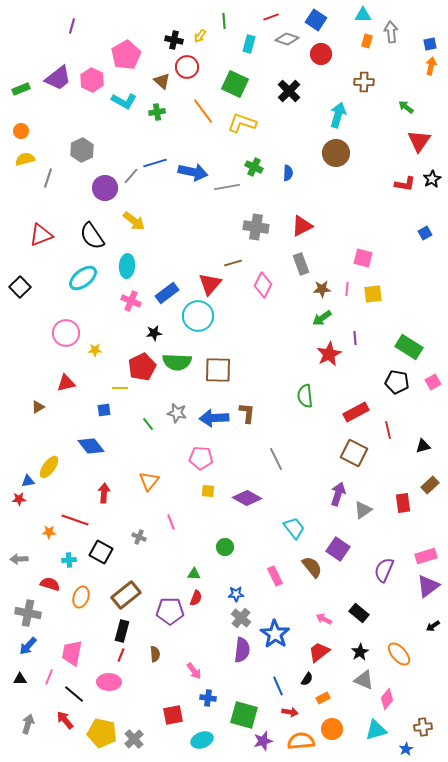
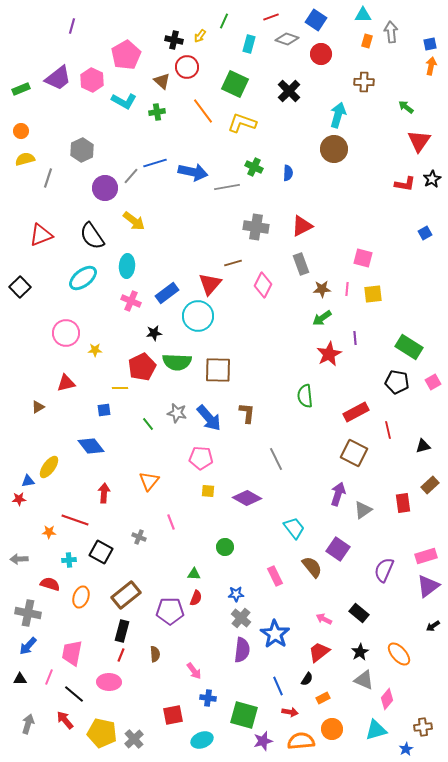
green line at (224, 21): rotated 28 degrees clockwise
brown circle at (336, 153): moved 2 px left, 4 px up
blue arrow at (214, 418): moved 5 px left; rotated 128 degrees counterclockwise
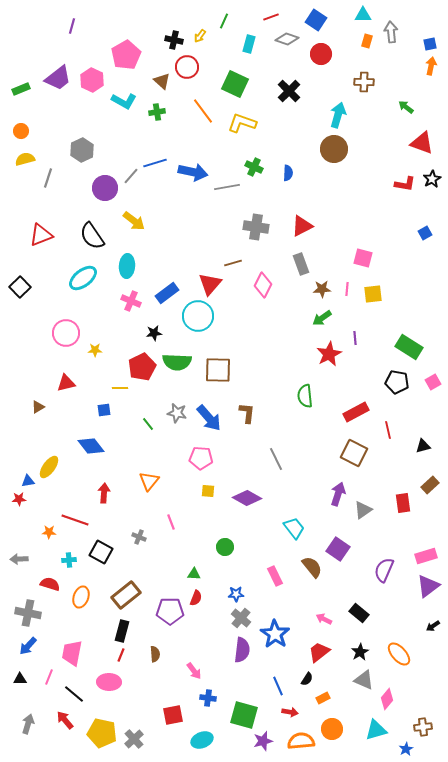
red triangle at (419, 141): moved 3 px right, 2 px down; rotated 45 degrees counterclockwise
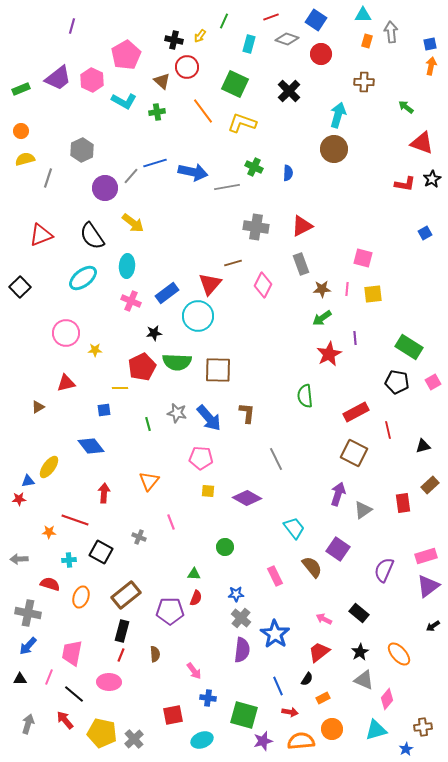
yellow arrow at (134, 221): moved 1 px left, 2 px down
green line at (148, 424): rotated 24 degrees clockwise
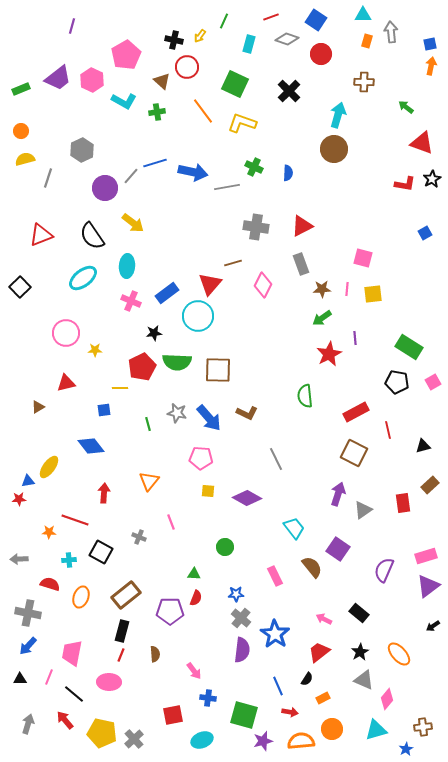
brown L-shape at (247, 413): rotated 110 degrees clockwise
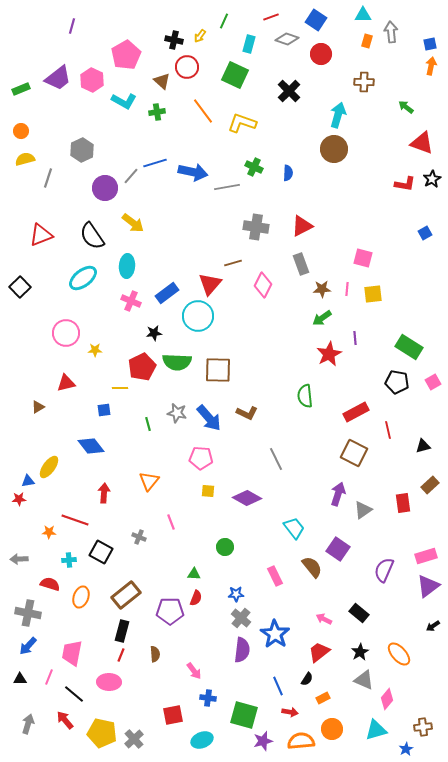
green square at (235, 84): moved 9 px up
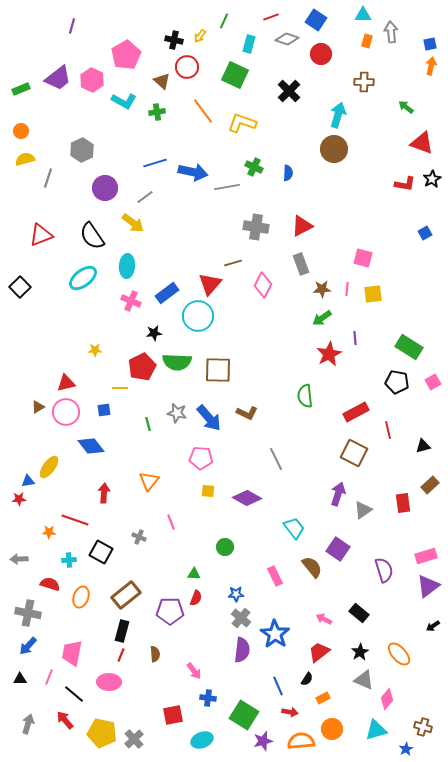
gray line at (131, 176): moved 14 px right, 21 px down; rotated 12 degrees clockwise
pink circle at (66, 333): moved 79 px down
purple semicircle at (384, 570): rotated 140 degrees clockwise
green square at (244, 715): rotated 16 degrees clockwise
brown cross at (423, 727): rotated 24 degrees clockwise
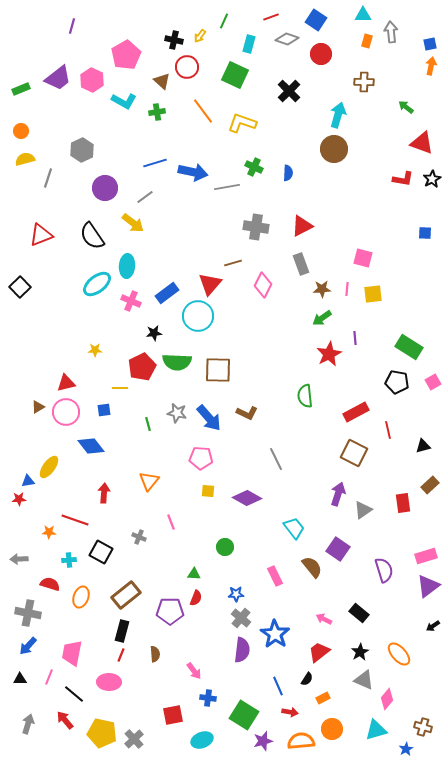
red L-shape at (405, 184): moved 2 px left, 5 px up
blue square at (425, 233): rotated 32 degrees clockwise
cyan ellipse at (83, 278): moved 14 px right, 6 px down
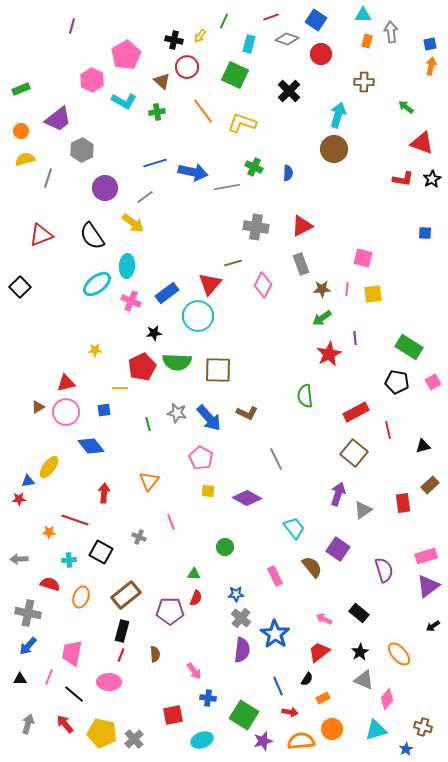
purple trapezoid at (58, 78): moved 41 px down
brown square at (354, 453): rotated 12 degrees clockwise
pink pentagon at (201, 458): rotated 25 degrees clockwise
red arrow at (65, 720): moved 4 px down
